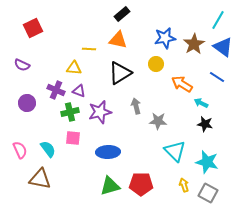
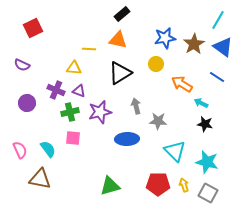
blue ellipse: moved 19 px right, 13 px up
red pentagon: moved 17 px right
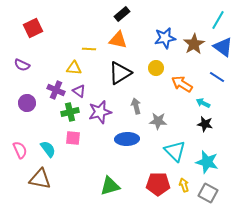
yellow circle: moved 4 px down
purple triangle: rotated 16 degrees clockwise
cyan arrow: moved 2 px right
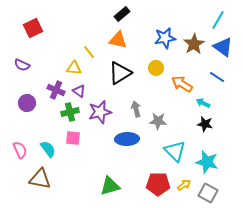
yellow line: moved 3 px down; rotated 48 degrees clockwise
gray arrow: moved 3 px down
yellow arrow: rotated 72 degrees clockwise
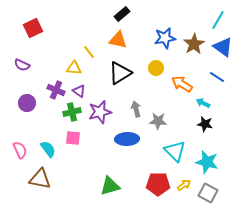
green cross: moved 2 px right
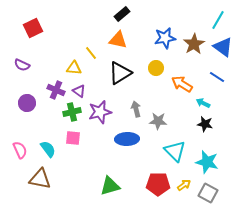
yellow line: moved 2 px right, 1 px down
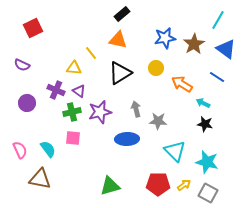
blue triangle: moved 3 px right, 2 px down
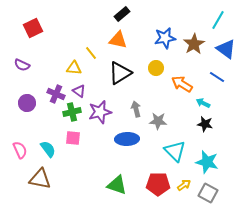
purple cross: moved 4 px down
green triangle: moved 7 px right, 1 px up; rotated 35 degrees clockwise
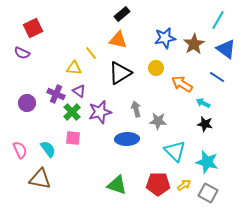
purple semicircle: moved 12 px up
green cross: rotated 30 degrees counterclockwise
